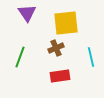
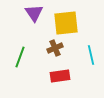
purple triangle: moved 7 px right
brown cross: moved 1 px left
cyan line: moved 2 px up
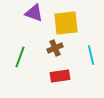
purple triangle: rotated 36 degrees counterclockwise
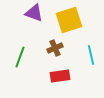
yellow square: moved 3 px right, 3 px up; rotated 12 degrees counterclockwise
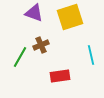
yellow square: moved 1 px right, 3 px up
brown cross: moved 14 px left, 3 px up
green line: rotated 10 degrees clockwise
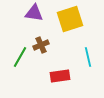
purple triangle: rotated 12 degrees counterclockwise
yellow square: moved 2 px down
cyan line: moved 3 px left, 2 px down
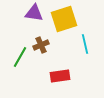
yellow square: moved 6 px left
cyan line: moved 3 px left, 13 px up
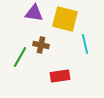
yellow square: moved 1 px right; rotated 32 degrees clockwise
brown cross: rotated 35 degrees clockwise
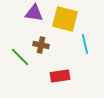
green line: rotated 75 degrees counterclockwise
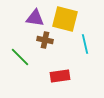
purple triangle: moved 1 px right, 5 px down
brown cross: moved 4 px right, 5 px up
